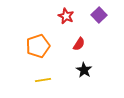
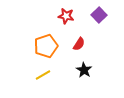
red star: rotated 14 degrees counterclockwise
orange pentagon: moved 8 px right
yellow line: moved 5 px up; rotated 21 degrees counterclockwise
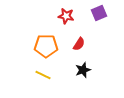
purple square: moved 2 px up; rotated 21 degrees clockwise
orange pentagon: rotated 20 degrees clockwise
black star: moved 1 px left; rotated 21 degrees clockwise
yellow line: rotated 56 degrees clockwise
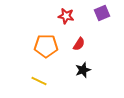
purple square: moved 3 px right
yellow line: moved 4 px left, 6 px down
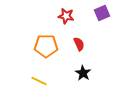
red semicircle: rotated 56 degrees counterclockwise
black star: moved 3 px down; rotated 21 degrees counterclockwise
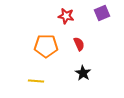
yellow line: moved 3 px left; rotated 21 degrees counterclockwise
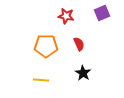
yellow line: moved 5 px right, 1 px up
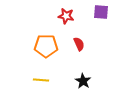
purple square: moved 1 px left, 1 px up; rotated 28 degrees clockwise
black star: moved 8 px down
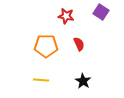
purple square: rotated 28 degrees clockwise
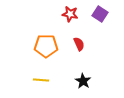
purple square: moved 1 px left, 2 px down
red star: moved 4 px right, 2 px up
